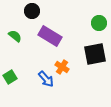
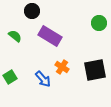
black square: moved 16 px down
blue arrow: moved 3 px left
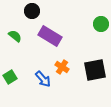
green circle: moved 2 px right, 1 px down
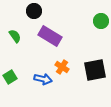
black circle: moved 2 px right
green circle: moved 3 px up
green semicircle: rotated 16 degrees clockwise
blue arrow: rotated 36 degrees counterclockwise
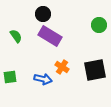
black circle: moved 9 px right, 3 px down
green circle: moved 2 px left, 4 px down
green semicircle: moved 1 px right
green square: rotated 24 degrees clockwise
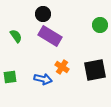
green circle: moved 1 px right
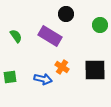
black circle: moved 23 px right
black square: rotated 10 degrees clockwise
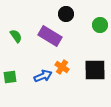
blue arrow: moved 3 px up; rotated 36 degrees counterclockwise
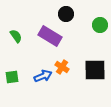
green square: moved 2 px right
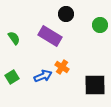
green semicircle: moved 2 px left, 2 px down
black square: moved 15 px down
green square: rotated 24 degrees counterclockwise
